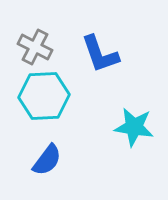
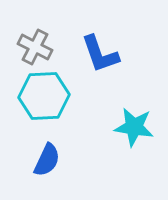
blue semicircle: rotated 12 degrees counterclockwise
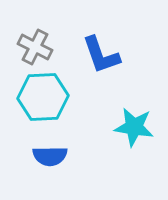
blue L-shape: moved 1 px right, 1 px down
cyan hexagon: moved 1 px left, 1 px down
blue semicircle: moved 3 px right, 4 px up; rotated 64 degrees clockwise
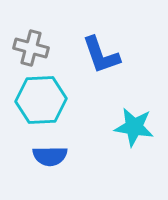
gray cross: moved 4 px left, 1 px down; rotated 12 degrees counterclockwise
cyan hexagon: moved 2 px left, 3 px down
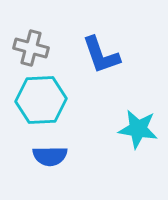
cyan star: moved 4 px right, 2 px down
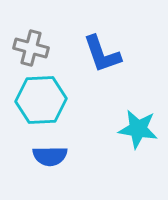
blue L-shape: moved 1 px right, 1 px up
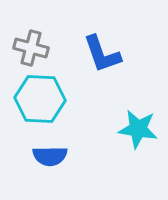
cyan hexagon: moved 1 px left, 1 px up; rotated 6 degrees clockwise
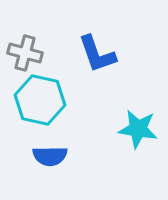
gray cross: moved 6 px left, 5 px down
blue L-shape: moved 5 px left
cyan hexagon: moved 1 px down; rotated 9 degrees clockwise
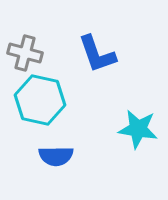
blue semicircle: moved 6 px right
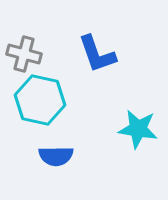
gray cross: moved 1 px left, 1 px down
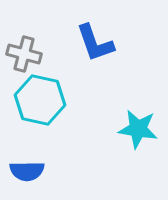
blue L-shape: moved 2 px left, 11 px up
blue semicircle: moved 29 px left, 15 px down
